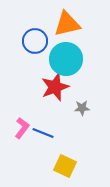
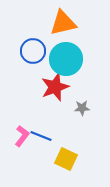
orange triangle: moved 4 px left, 1 px up
blue circle: moved 2 px left, 10 px down
pink L-shape: moved 8 px down
blue line: moved 2 px left, 3 px down
yellow square: moved 1 px right, 7 px up
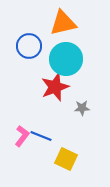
blue circle: moved 4 px left, 5 px up
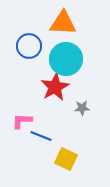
orange triangle: rotated 16 degrees clockwise
red star: rotated 8 degrees counterclockwise
pink L-shape: moved 15 px up; rotated 125 degrees counterclockwise
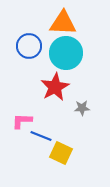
cyan circle: moved 6 px up
yellow square: moved 5 px left, 6 px up
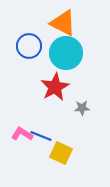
orange triangle: rotated 24 degrees clockwise
pink L-shape: moved 13 px down; rotated 30 degrees clockwise
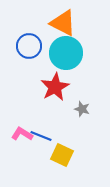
gray star: moved 1 px down; rotated 21 degrees clockwise
yellow square: moved 1 px right, 2 px down
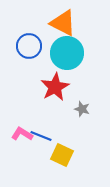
cyan circle: moved 1 px right
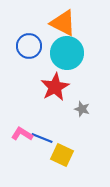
blue line: moved 1 px right, 2 px down
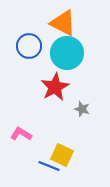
pink L-shape: moved 1 px left
blue line: moved 7 px right, 28 px down
